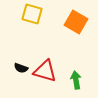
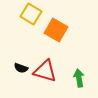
yellow square: moved 1 px left; rotated 15 degrees clockwise
orange square: moved 20 px left, 8 px down
green arrow: moved 3 px right, 2 px up
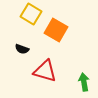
black semicircle: moved 1 px right, 19 px up
green arrow: moved 5 px right, 4 px down
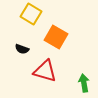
orange square: moved 7 px down
green arrow: moved 1 px down
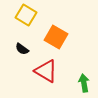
yellow square: moved 5 px left, 1 px down
black semicircle: rotated 16 degrees clockwise
red triangle: moved 1 px right; rotated 15 degrees clockwise
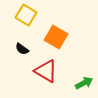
green arrow: rotated 72 degrees clockwise
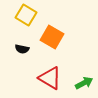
orange square: moved 4 px left
black semicircle: rotated 24 degrees counterclockwise
red triangle: moved 4 px right, 7 px down
